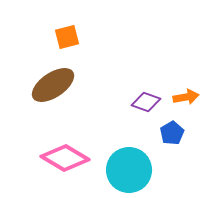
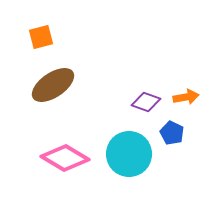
orange square: moved 26 px left
blue pentagon: rotated 15 degrees counterclockwise
cyan circle: moved 16 px up
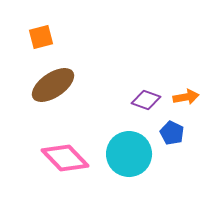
purple diamond: moved 2 px up
pink diamond: rotated 15 degrees clockwise
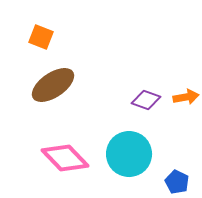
orange square: rotated 35 degrees clockwise
blue pentagon: moved 5 px right, 49 px down
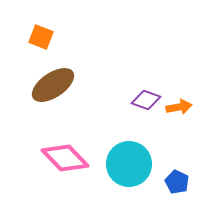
orange arrow: moved 7 px left, 10 px down
cyan circle: moved 10 px down
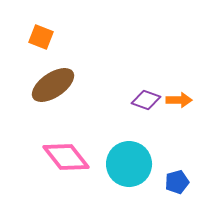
orange arrow: moved 7 px up; rotated 10 degrees clockwise
pink diamond: moved 1 px right, 1 px up; rotated 6 degrees clockwise
blue pentagon: rotated 30 degrees clockwise
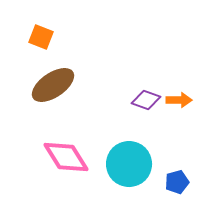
pink diamond: rotated 6 degrees clockwise
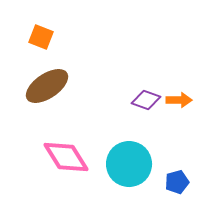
brown ellipse: moved 6 px left, 1 px down
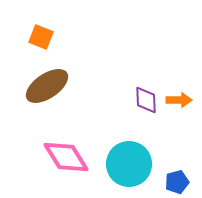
purple diamond: rotated 68 degrees clockwise
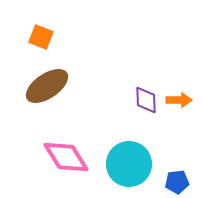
blue pentagon: rotated 10 degrees clockwise
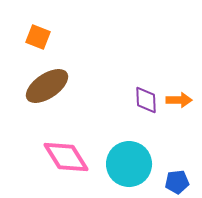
orange square: moved 3 px left
